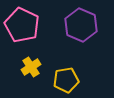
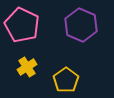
yellow cross: moved 4 px left
yellow pentagon: rotated 25 degrees counterclockwise
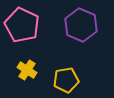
yellow cross: moved 3 px down; rotated 24 degrees counterclockwise
yellow pentagon: rotated 25 degrees clockwise
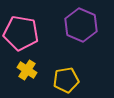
pink pentagon: moved 1 px left, 8 px down; rotated 16 degrees counterclockwise
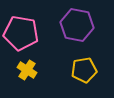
purple hexagon: moved 4 px left; rotated 12 degrees counterclockwise
yellow pentagon: moved 18 px right, 10 px up
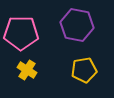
pink pentagon: rotated 8 degrees counterclockwise
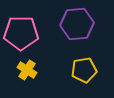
purple hexagon: moved 1 px up; rotated 16 degrees counterclockwise
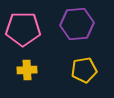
pink pentagon: moved 2 px right, 4 px up
yellow cross: rotated 36 degrees counterclockwise
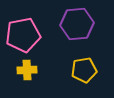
pink pentagon: moved 6 px down; rotated 12 degrees counterclockwise
